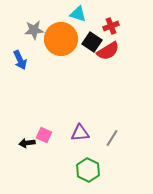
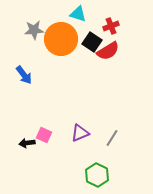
blue arrow: moved 4 px right, 15 px down; rotated 12 degrees counterclockwise
purple triangle: rotated 18 degrees counterclockwise
green hexagon: moved 9 px right, 5 px down
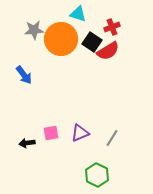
red cross: moved 1 px right, 1 px down
pink square: moved 7 px right, 2 px up; rotated 35 degrees counterclockwise
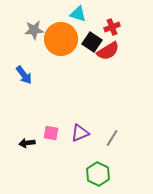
pink square: rotated 21 degrees clockwise
green hexagon: moved 1 px right, 1 px up
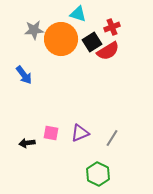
black square: rotated 24 degrees clockwise
